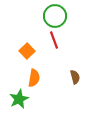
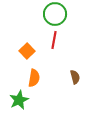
green circle: moved 2 px up
red line: rotated 30 degrees clockwise
green star: moved 1 px down
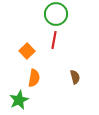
green circle: moved 1 px right
